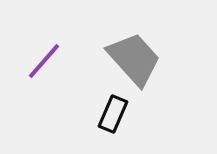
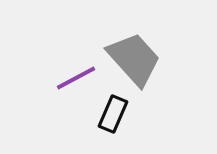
purple line: moved 32 px right, 17 px down; rotated 21 degrees clockwise
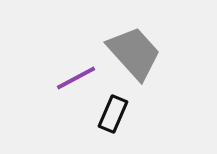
gray trapezoid: moved 6 px up
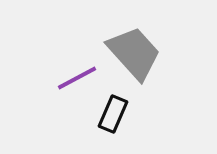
purple line: moved 1 px right
